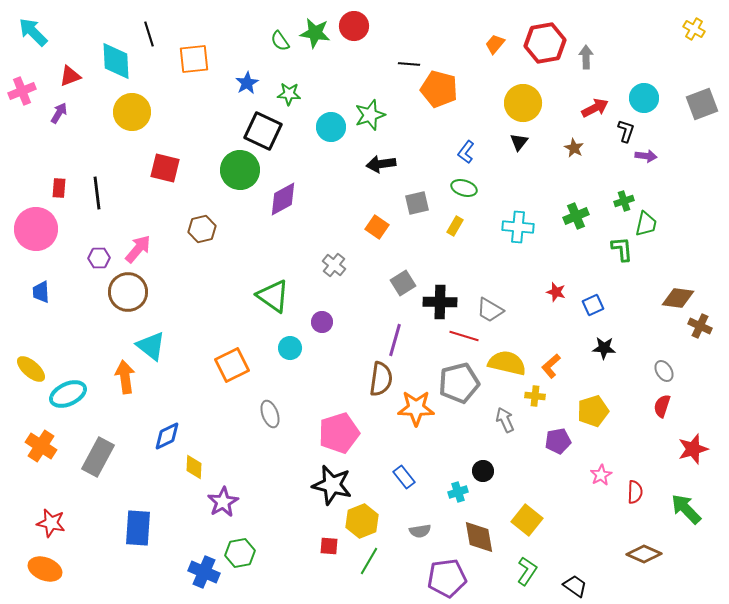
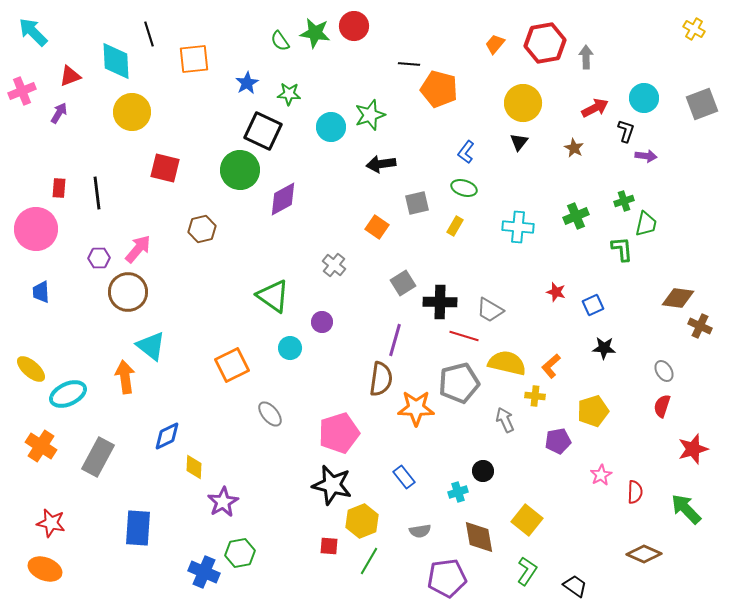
gray ellipse at (270, 414): rotated 20 degrees counterclockwise
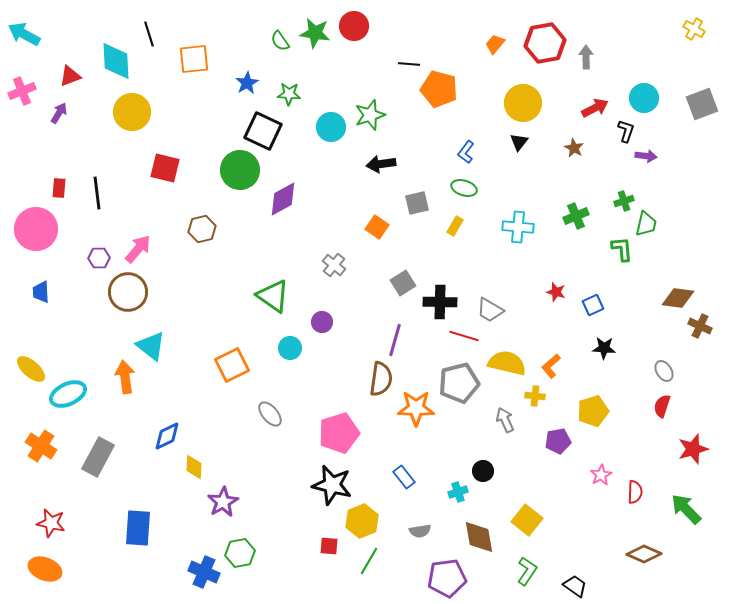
cyan arrow at (33, 32): moved 9 px left, 2 px down; rotated 16 degrees counterclockwise
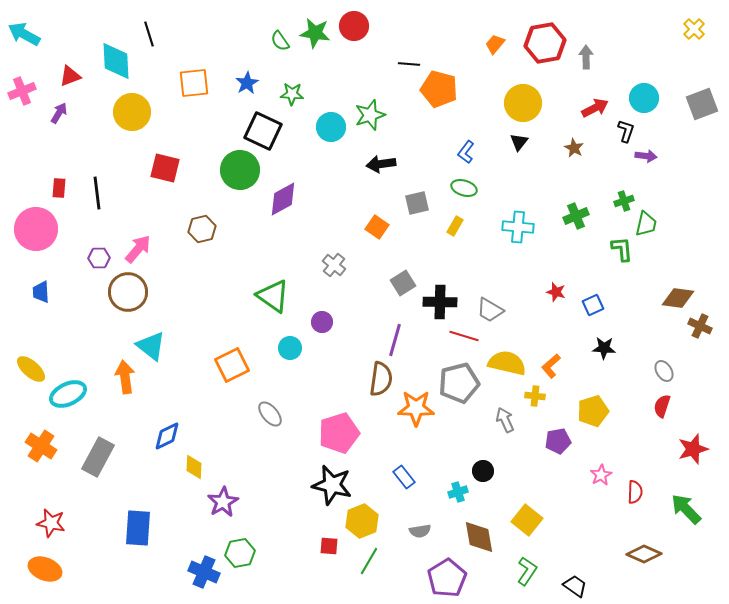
yellow cross at (694, 29): rotated 15 degrees clockwise
orange square at (194, 59): moved 24 px down
green star at (289, 94): moved 3 px right
purple pentagon at (447, 578): rotated 24 degrees counterclockwise
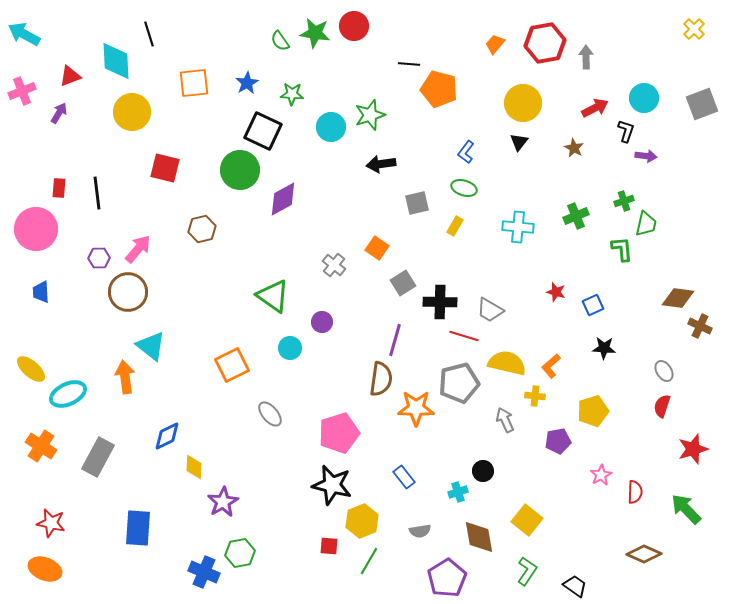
orange square at (377, 227): moved 21 px down
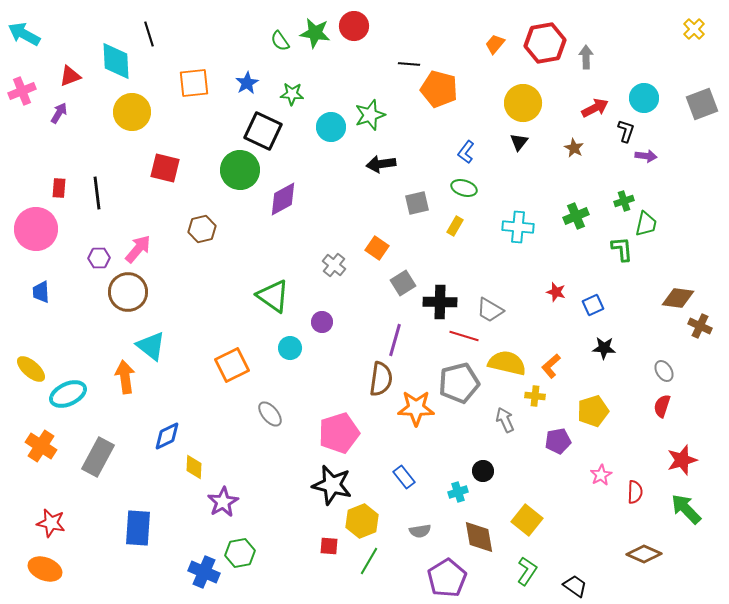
red star at (693, 449): moved 11 px left, 11 px down
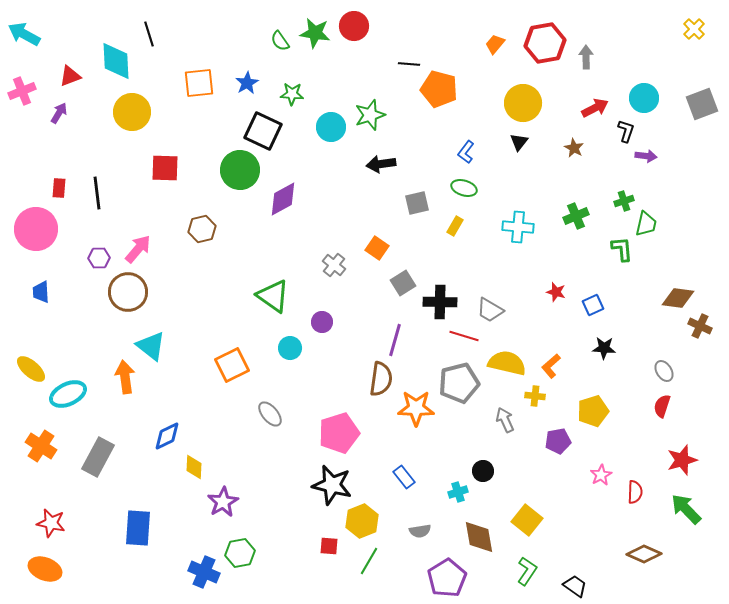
orange square at (194, 83): moved 5 px right
red square at (165, 168): rotated 12 degrees counterclockwise
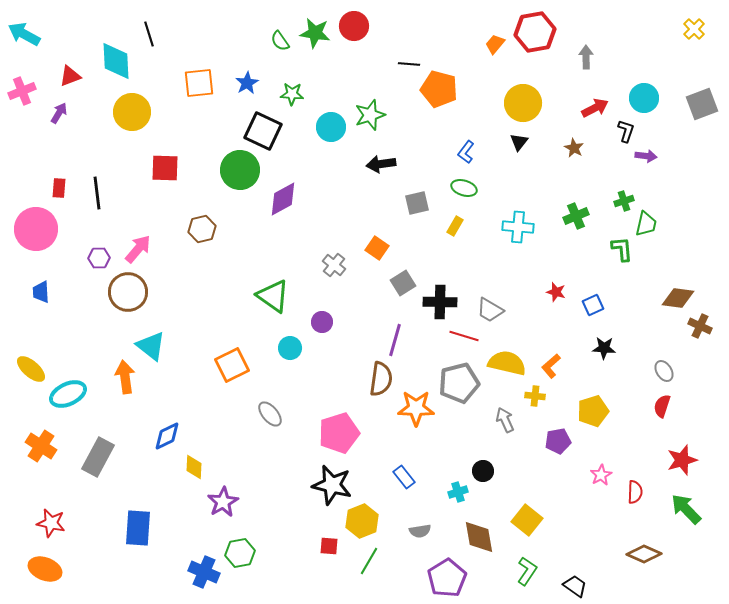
red hexagon at (545, 43): moved 10 px left, 11 px up
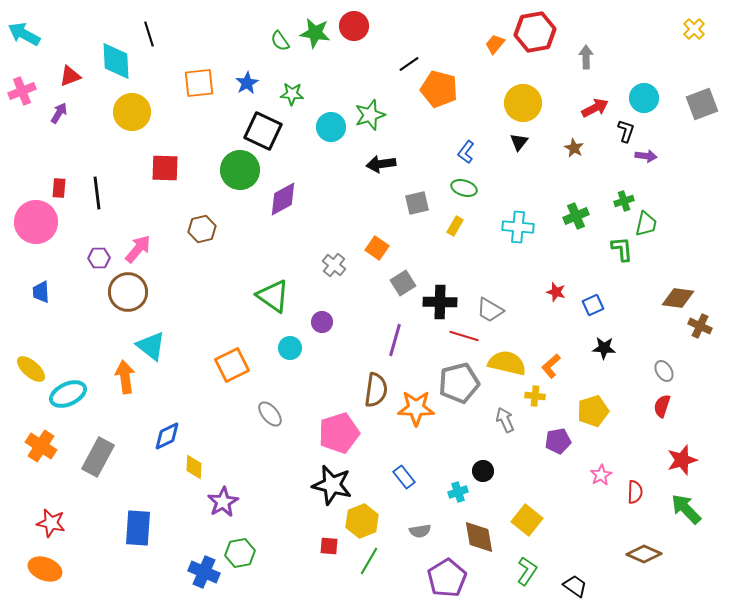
black line at (409, 64): rotated 40 degrees counterclockwise
pink circle at (36, 229): moved 7 px up
brown semicircle at (381, 379): moved 5 px left, 11 px down
